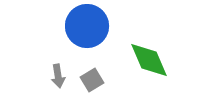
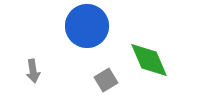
gray arrow: moved 25 px left, 5 px up
gray square: moved 14 px right
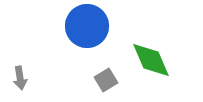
green diamond: moved 2 px right
gray arrow: moved 13 px left, 7 px down
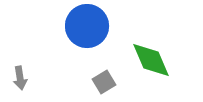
gray square: moved 2 px left, 2 px down
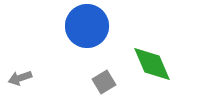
green diamond: moved 1 px right, 4 px down
gray arrow: rotated 80 degrees clockwise
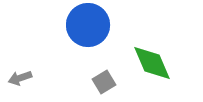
blue circle: moved 1 px right, 1 px up
green diamond: moved 1 px up
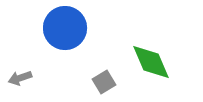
blue circle: moved 23 px left, 3 px down
green diamond: moved 1 px left, 1 px up
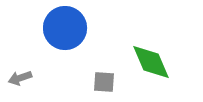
gray square: rotated 35 degrees clockwise
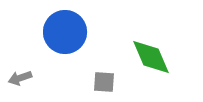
blue circle: moved 4 px down
green diamond: moved 5 px up
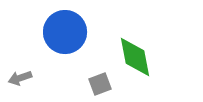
green diamond: moved 16 px left; rotated 12 degrees clockwise
gray square: moved 4 px left, 2 px down; rotated 25 degrees counterclockwise
